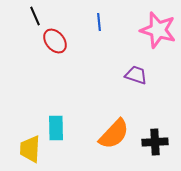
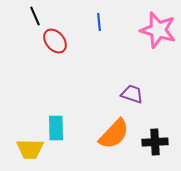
purple trapezoid: moved 4 px left, 19 px down
yellow trapezoid: rotated 92 degrees counterclockwise
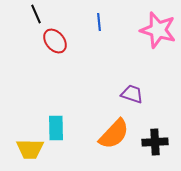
black line: moved 1 px right, 2 px up
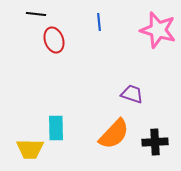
black line: rotated 60 degrees counterclockwise
red ellipse: moved 1 px left, 1 px up; rotated 20 degrees clockwise
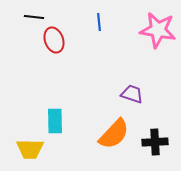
black line: moved 2 px left, 3 px down
pink star: rotated 6 degrees counterclockwise
cyan rectangle: moved 1 px left, 7 px up
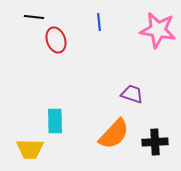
red ellipse: moved 2 px right
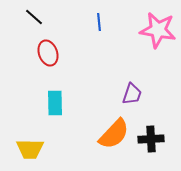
black line: rotated 36 degrees clockwise
red ellipse: moved 8 px left, 13 px down
purple trapezoid: rotated 90 degrees clockwise
cyan rectangle: moved 18 px up
black cross: moved 4 px left, 3 px up
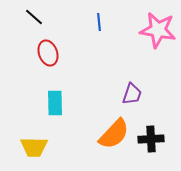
yellow trapezoid: moved 4 px right, 2 px up
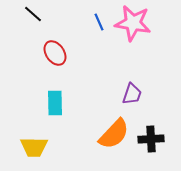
black line: moved 1 px left, 3 px up
blue line: rotated 18 degrees counterclockwise
pink star: moved 25 px left, 7 px up
red ellipse: moved 7 px right; rotated 15 degrees counterclockwise
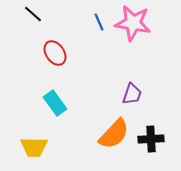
cyan rectangle: rotated 35 degrees counterclockwise
